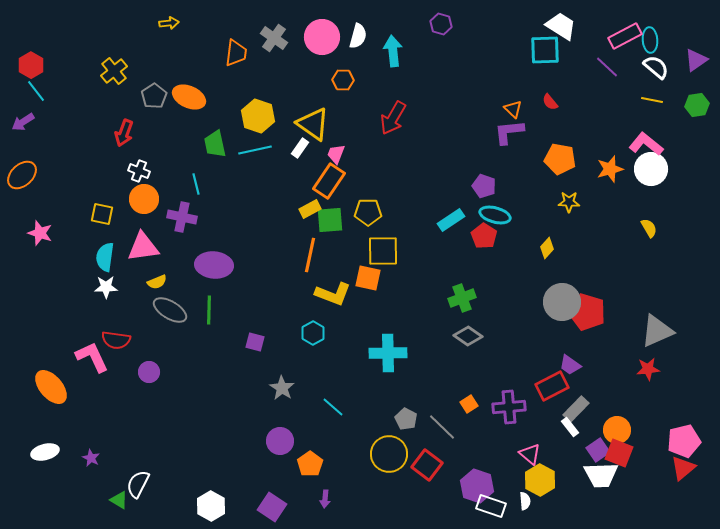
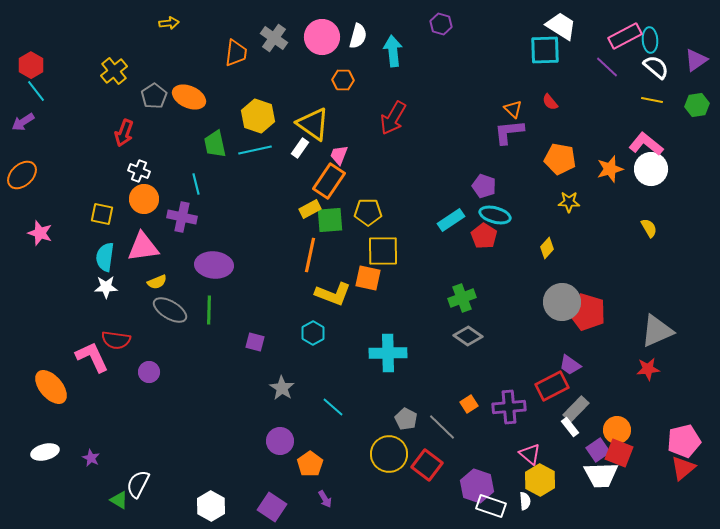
pink trapezoid at (336, 154): moved 3 px right, 1 px down
purple arrow at (325, 499): rotated 36 degrees counterclockwise
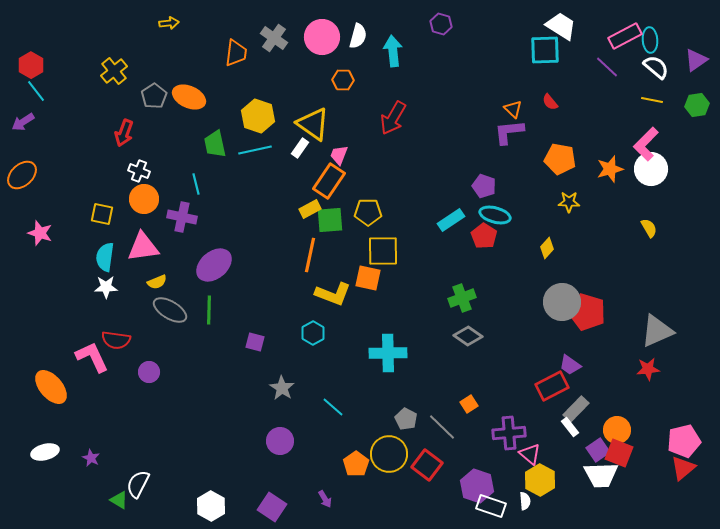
pink L-shape at (646, 144): rotated 84 degrees counterclockwise
purple ellipse at (214, 265): rotated 45 degrees counterclockwise
purple cross at (509, 407): moved 26 px down
orange pentagon at (310, 464): moved 46 px right
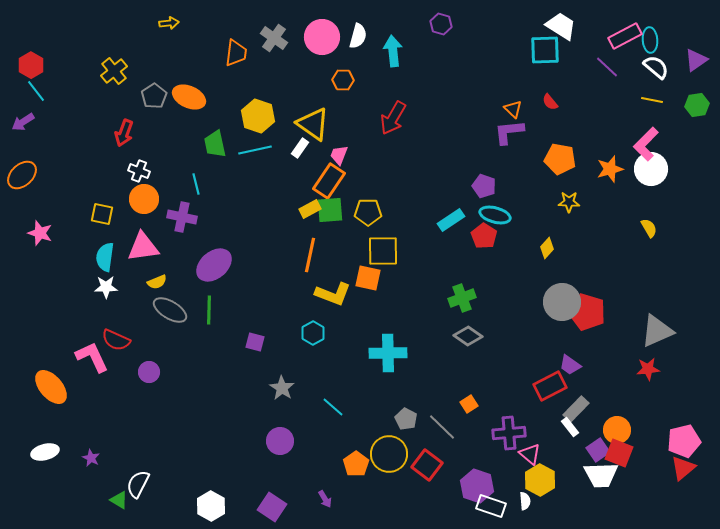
green square at (330, 220): moved 10 px up
red semicircle at (116, 340): rotated 16 degrees clockwise
red rectangle at (552, 386): moved 2 px left
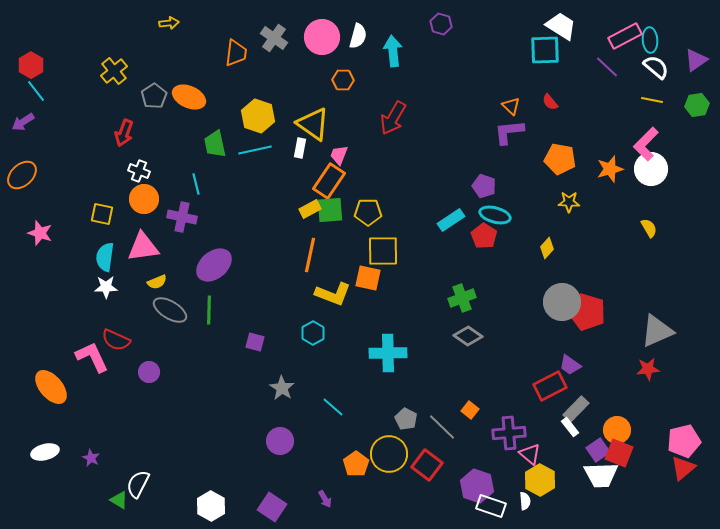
orange triangle at (513, 109): moved 2 px left, 3 px up
white rectangle at (300, 148): rotated 24 degrees counterclockwise
orange square at (469, 404): moved 1 px right, 6 px down; rotated 18 degrees counterclockwise
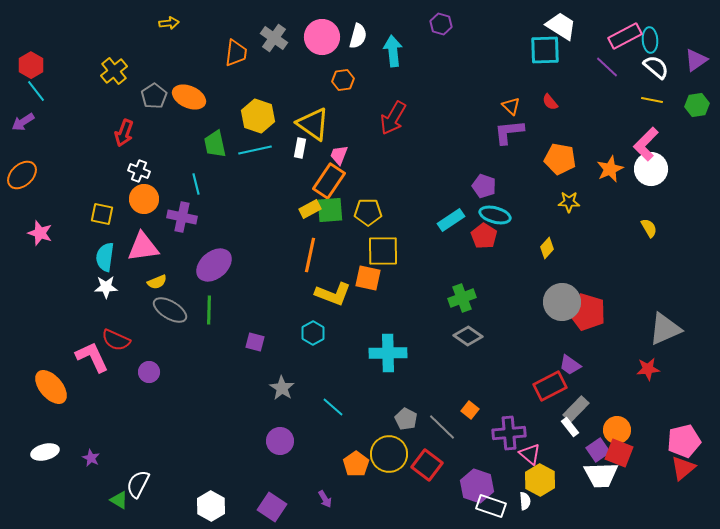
orange hexagon at (343, 80): rotated 10 degrees counterclockwise
orange star at (610, 169): rotated 8 degrees counterclockwise
gray triangle at (657, 331): moved 8 px right, 2 px up
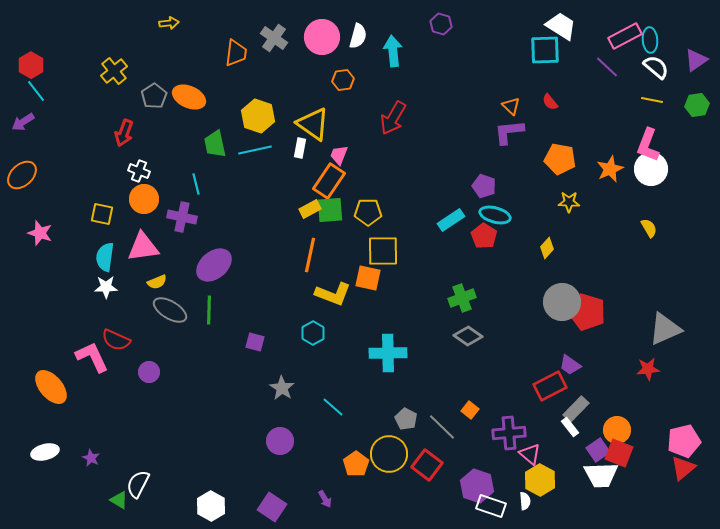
pink L-shape at (646, 144): moved 2 px right, 1 px down; rotated 24 degrees counterclockwise
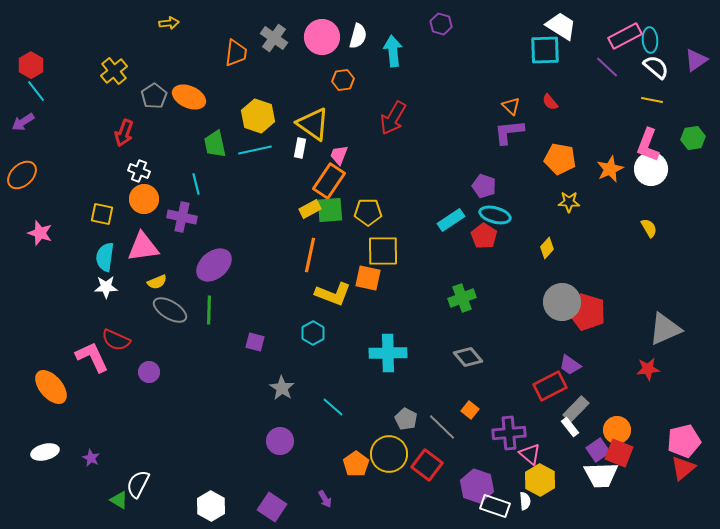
green hexagon at (697, 105): moved 4 px left, 33 px down
gray diamond at (468, 336): moved 21 px down; rotated 16 degrees clockwise
white rectangle at (491, 506): moved 4 px right
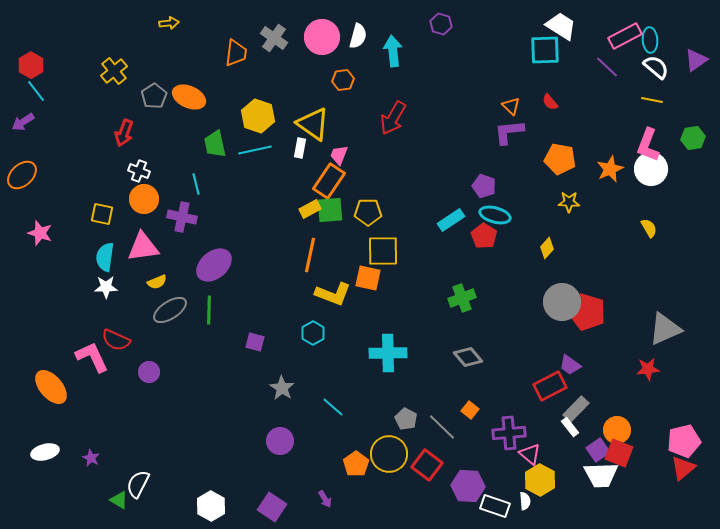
gray ellipse at (170, 310): rotated 64 degrees counterclockwise
purple hexagon at (477, 486): moved 9 px left; rotated 16 degrees counterclockwise
